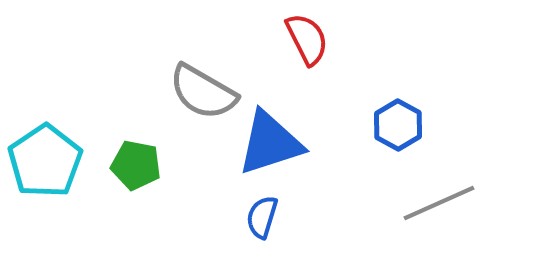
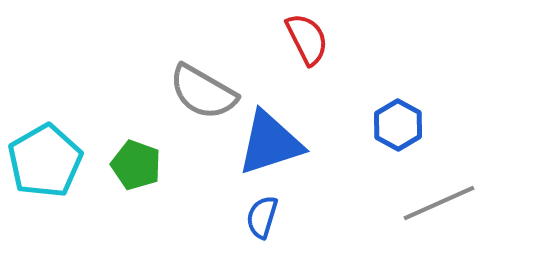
cyan pentagon: rotated 4 degrees clockwise
green pentagon: rotated 9 degrees clockwise
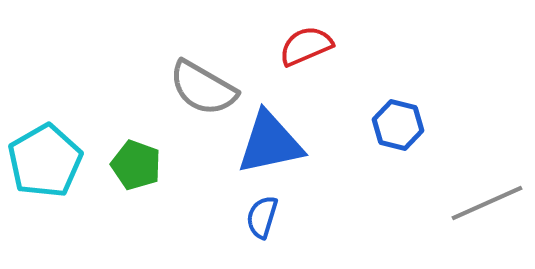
red semicircle: moved 1 px left, 7 px down; rotated 86 degrees counterclockwise
gray semicircle: moved 4 px up
blue hexagon: rotated 15 degrees counterclockwise
blue triangle: rotated 6 degrees clockwise
gray line: moved 48 px right
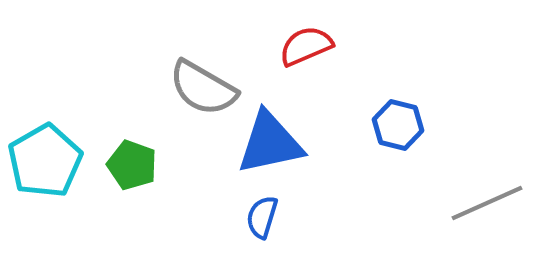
green pentagon: moved 4 px left
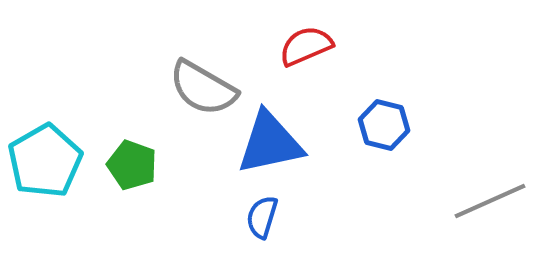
blue hexagon: moved 14 px left
gray line: moved 3 px right, 2 px up
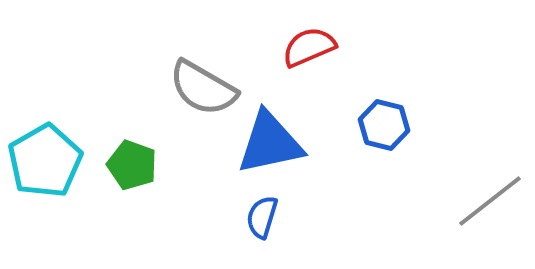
red semicircle: moved 3 px right, 1 px down
gray line: rotated 14 degrees counterclockwise
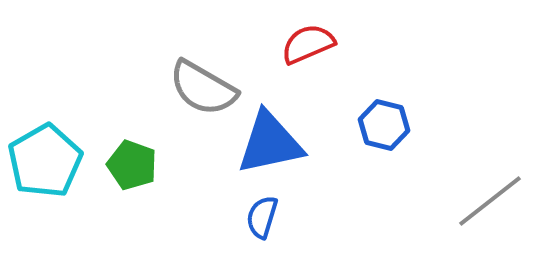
red semicircle: moved 1 px left, 3 px up
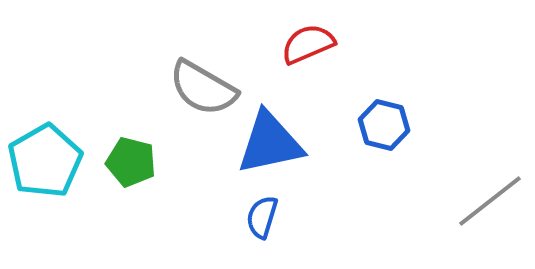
green pentagon: moved 1 px left, 3 px up; rotated 6 degrees counterclockwise
